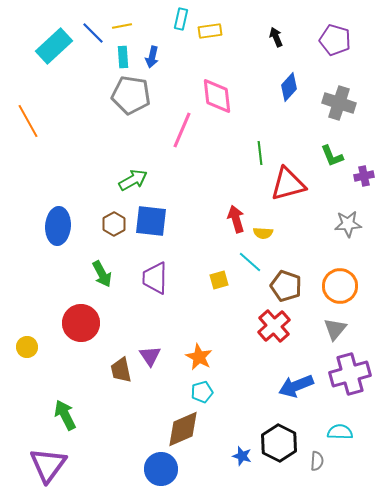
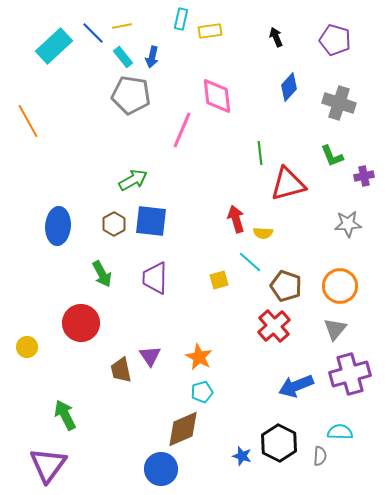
cyan rectangle at (123, 57): rotated 35 degrees counterclockwise
gray semicircle at (317, 461): moved 3 px right, 5 px up
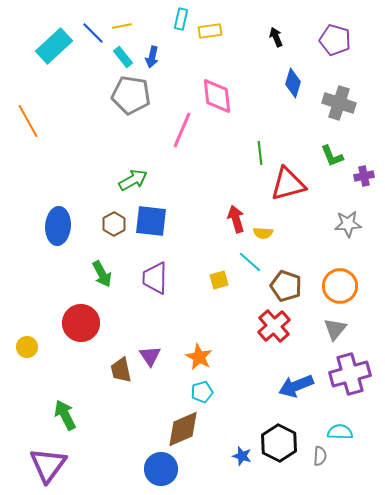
blue diamond at (289, 87): moved 4 px right, 4 px up; rotated 24 degrees counterclockwise
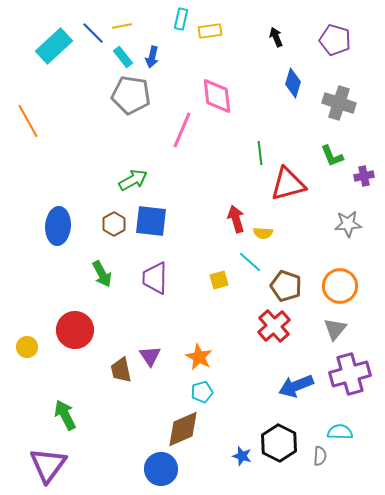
red circle at (81, 323): moved 6 px left, 7 px down
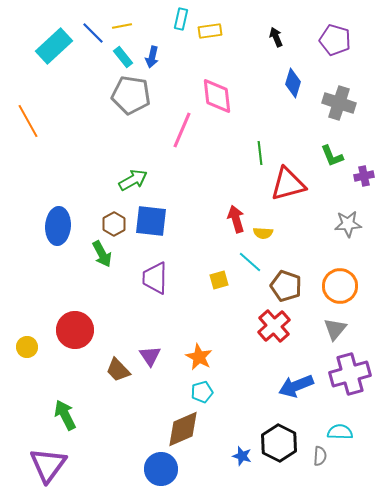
green arrow at (102, 274): moved 20 px up
brown trapezoid at (121, 370): moved 3 px left; rotated 32 degrees counterclockwise
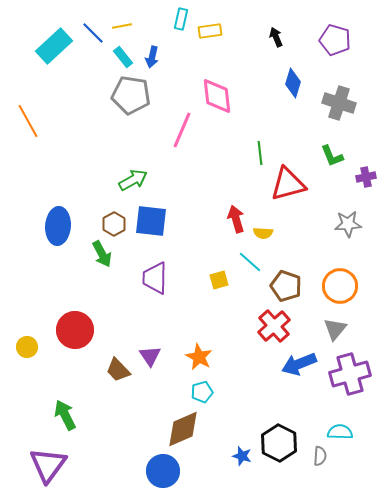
purple cross at (364, 176): moved 2 px right, 1 px down
blue arrow at (296, 386): moved 3 px right, 22 px up
blue circle at (161, 469): moved 2 px right, 2 px down
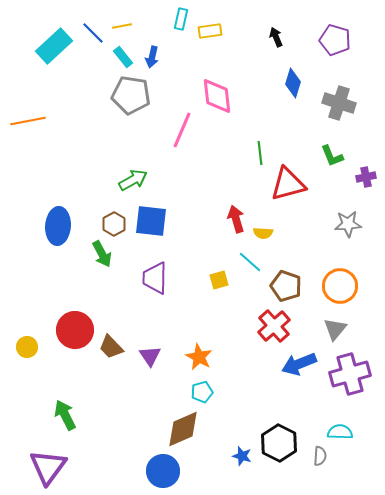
orange line at (28, 121): rotated 72 degrees counterclockwise
brown trapezoid at (118, 370): moved 7 px left, 23 px up
purple triangle at (48, 465): moved 2 px down
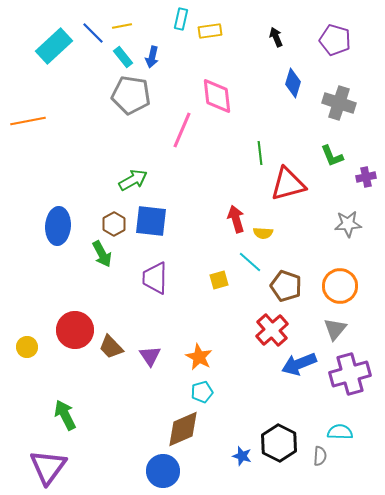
red cross at (274, 326): moved 2 px left, 4 px down
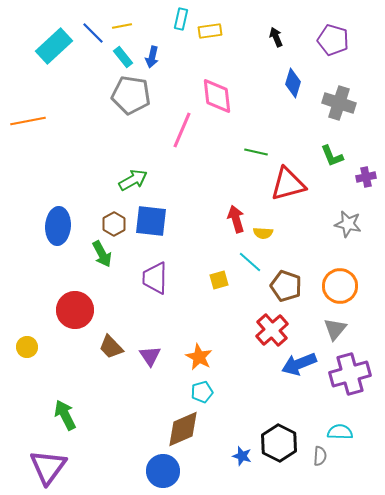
purple pentagon at (335, 40): moved 2 px left
green line at (260, 153): moved 4 px left, 1 px up; rotated 70 degrees counterclockwise
gray star at (348, 224): rotated 16 degrees clockwise
red circle at (75, 330): moved 20 px up
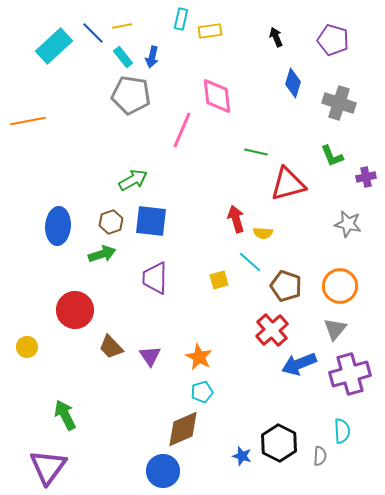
brown hexagon at (114, 224): moved 3 px left, 2 px up; rotated 10 degrees clockwise
green arrow at (102, 254): rotated 80 degrees counterclockwise
cyan semicircle at (340, 432): moved 2 px right, 1 px up; rotated 85 degrees clockwise
